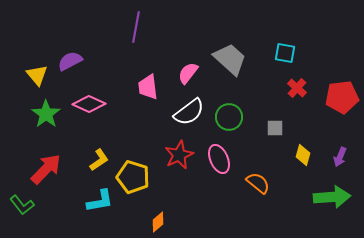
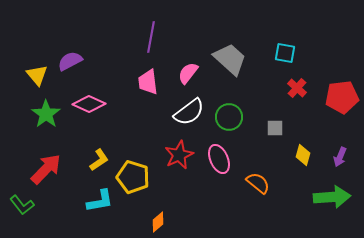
purple line: moved 15 px right, 10 px down
pink trapezoid: moved 5 px up
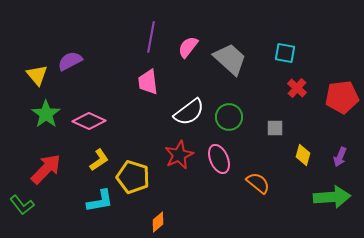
pink semicircle: moved 26 px up
pink diamond: moved 17 px down
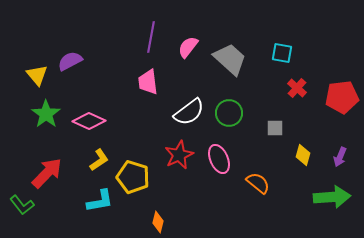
cyan square: moved 3 px left
green circle: moved 4 px up
red arrow: moved 1 px right, 4 px down
orange diamond: rotated 35 degrees counterclockwise
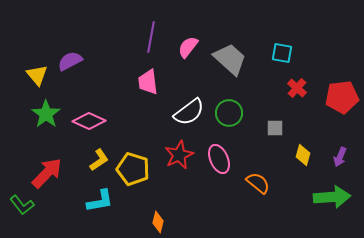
yellow pentagon: moved 8 px up
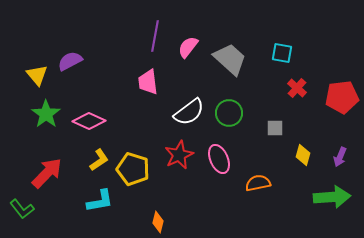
purple line: moved 4 px right, 1 px up
orange semicircle: rotated 50 degrees counterclockwise
green L-shape: moved 4 px down
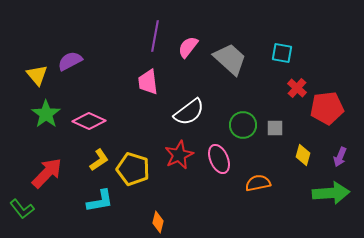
red pentagon: moved 15 px left, 11 px down
green circle: moved 14 px right, 12 px down
green arrow: moved 1 px left, 4 px up
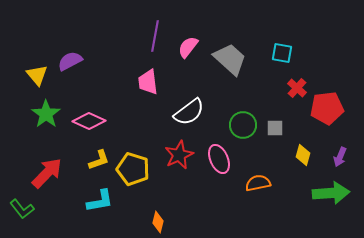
yellow L-shape: rotated 15 degrees clockwise
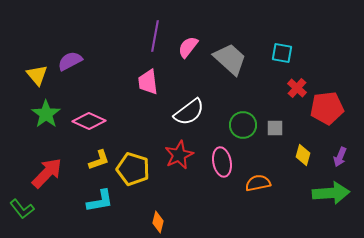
pink ellipse: moved 3 px right, 3 px down; rotated 12 degrees clockwise
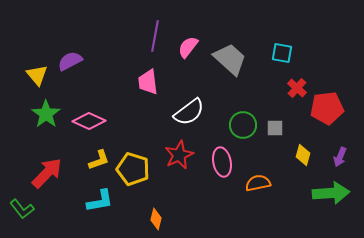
orange diamond: moved 2 px left, 3 px up
